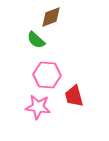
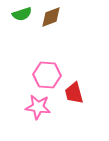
green semicircle: moved 14 px left, 26 px up; rotated 60 degrees counterclockwise
red trapezoid: moved 3 px up
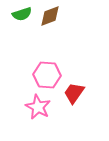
brown diamond: moved 1 px left, 1 px up
red trapezoid: rotated 50 degrees clockwise
pink star: rotated 20 degrees clockwise
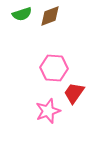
pink hexagon: moved 7 px right, 7 px up
pink star: moved 10 px right, 4 px down; rotated 25 degrees clockwise
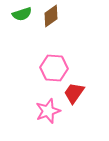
brown diamond: moved 1 px right; rotated 15 degrees counterclockwise
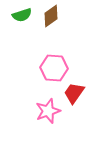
green semicircle: moved 1 px down
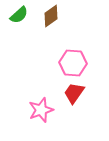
green semicircle: moved 3 px left; rotated 24 degrees counterclockwise
pink hexagon: moved 19 px right, 5 px up
pink star: moved 7 px left, 1 px up
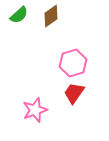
pink hexagon: rotated 20 degrees counterclockwise
pink star: moved 6 px left
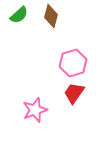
brown diamond: rotated 40 degrees counterclockwise
